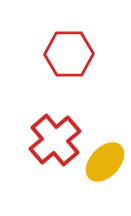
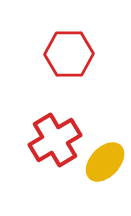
red cross: rotated 9 degrees clockwise
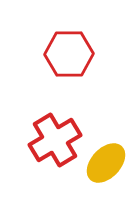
yellow ellipse: moved 1 px right, 1 px down
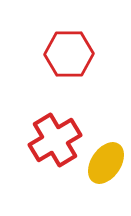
yellow ellipse: rotated 9 degrees counterclockwise
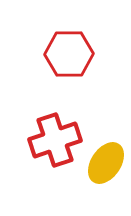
red cross: rotated 12 degrees clockwise
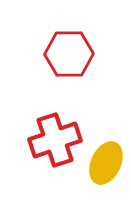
yellow ellipse: rotated 9 degrees counterclockwise
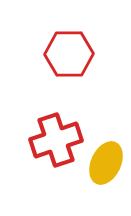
red cross: moved 1 px right
